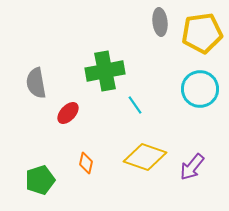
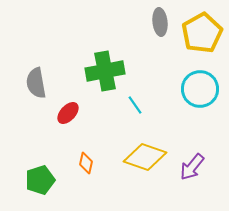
yellow pentagon: rotated 21 degrees counterclockwise
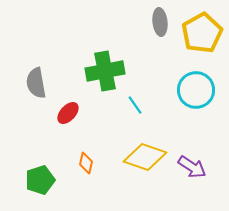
cyan circle: moved 4 px left, 1 px down
purple arrow: rotated 96 degrees counterclockwise
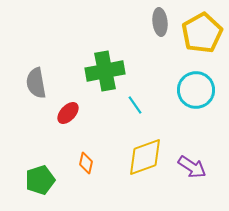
yellow diamond: rotated 39 degrees counterclockwise
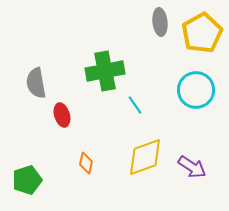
red ellipse: moved 6 px left, 2 px down; rotated 60 degrees counterclockwise
green pentagon: moved 13 px left
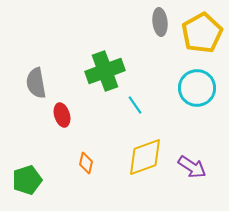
green cross: rotated 9 degrees counterclockwise
cyan circle: moved 1 px right, 2 px up
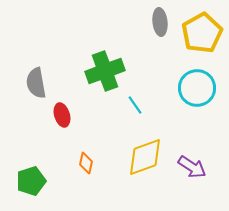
green pentagon: moved 4 px right, 1 px down
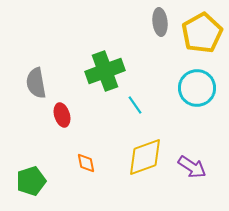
orange diamond: rotated 25 degrees counterclockwise
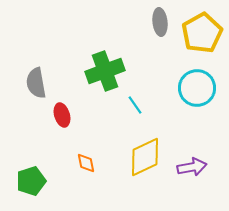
yellow diamond: rotated 6 degrees counterclockwise
purple arrow: rotated 44 degrees counterclockwise
